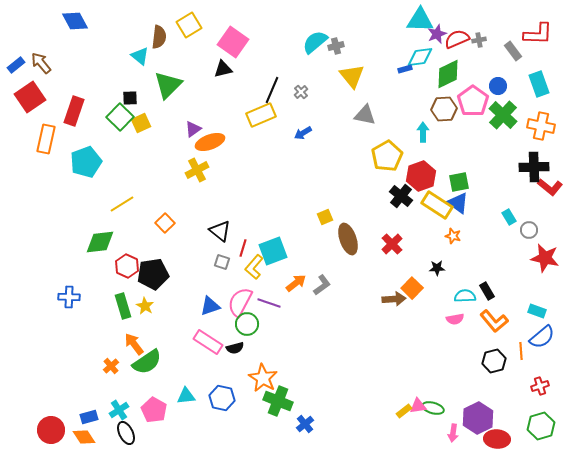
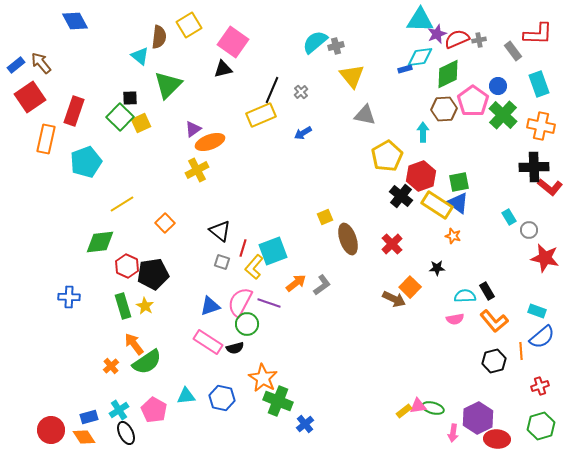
orange square at (412, 288): moved 2 px left, 1 px up
brown arrow at (394, 299): rotated 30 degrees clockwise
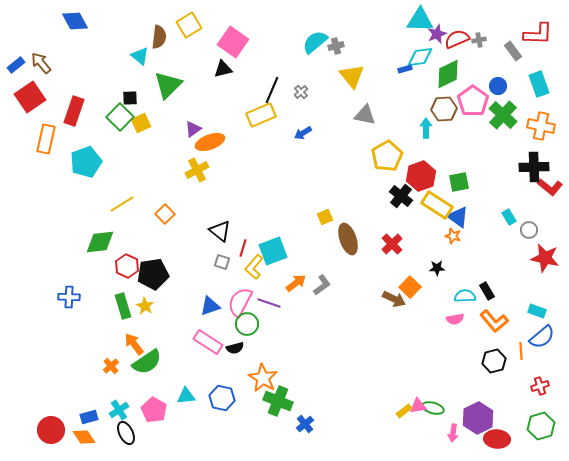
cyan arrow at (423, 132): moved 3 px right, 4 px up
blue triangle at (458, 203): moved 14 px down
orange square at (165, 223): moved 9 px up
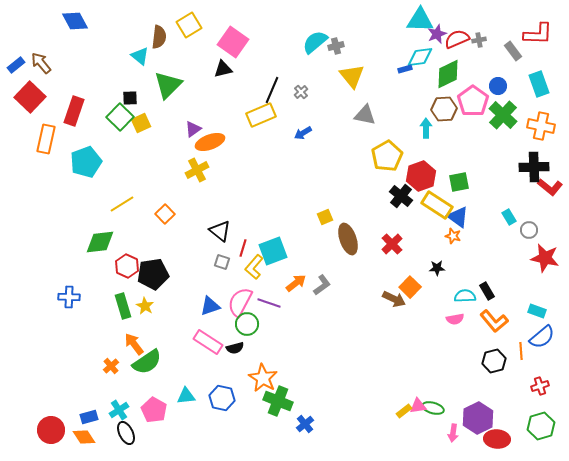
red square at (30, 97): rotated 12 degrees counterclockwise
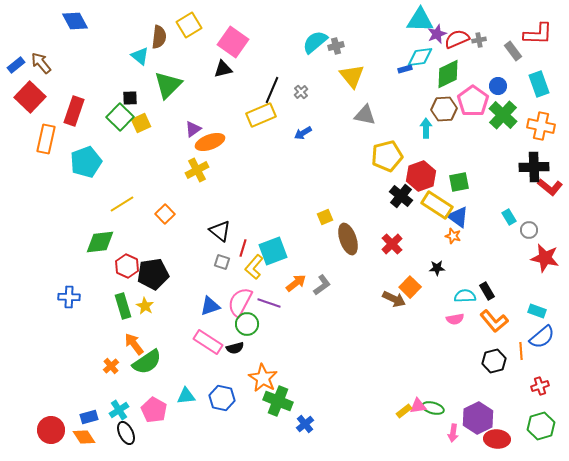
yellow pentagon at (387, 156): rotated 16 degrees clockwise
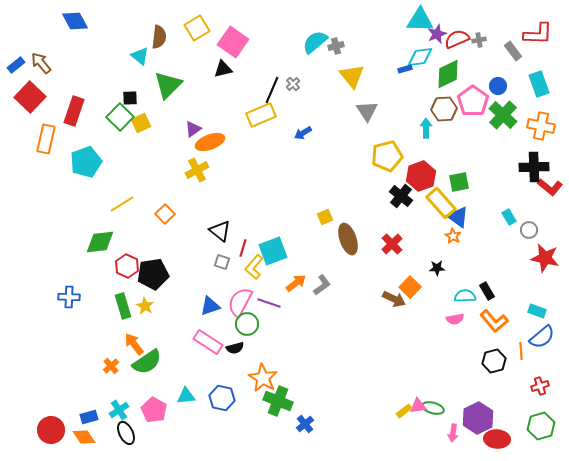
yellow square at (189, 25): moved 8 px right, 3 px down
gray cross at (301, 92): moved 8 px left, 8 px up
gray triangle at (365, 115): moved 2 px right, 4 px up; rotated 45 degrees clockwise
yellow rectangle at (437, 205): moved 4 px right, 2 px up; rotated 16 degrees clockwise
orange star at (453, 236): rotated 14 degrees clockwise
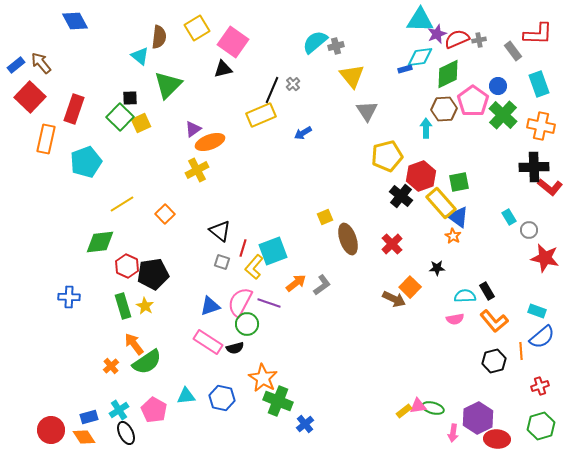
red rectangle at (74, 111): moved 2 px up
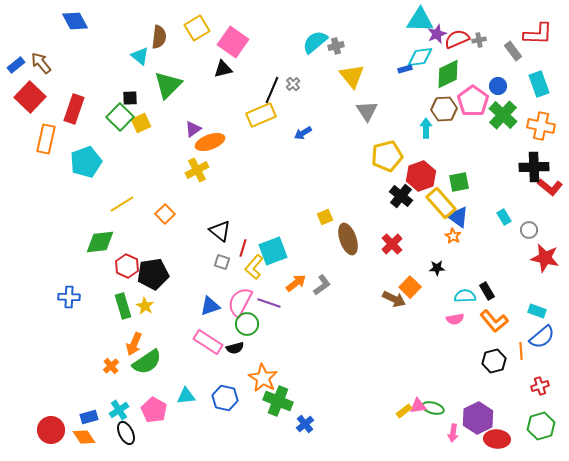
cyan rectangle at (509, 217): moved 5 px left
orange arrow at (134, 344): rotated 120 degrees counterclockwise
blue hexagon at (222, 398): moved 3 px right
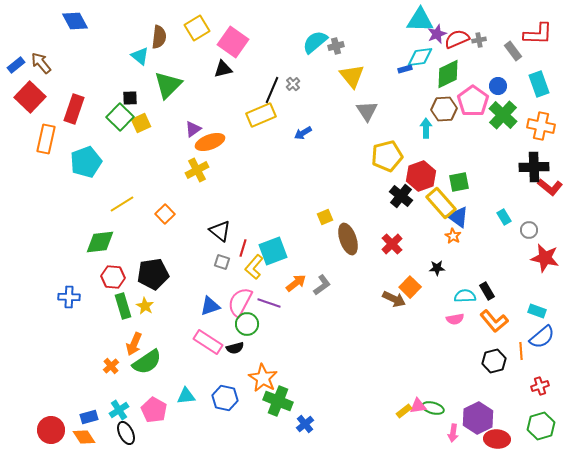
red hexagon at (127, 266): moved 14 px left, 11 px down; rotated 20 degrees counterclockwise
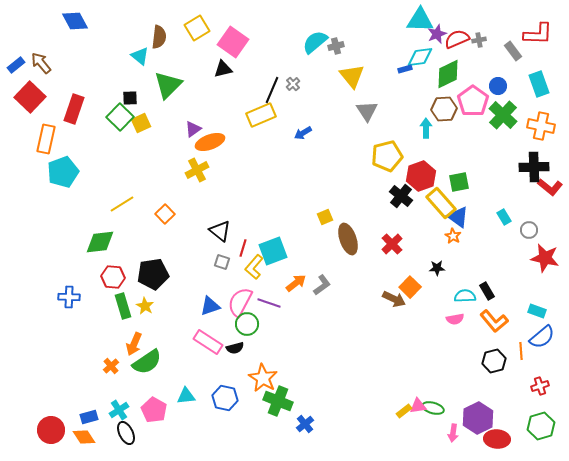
cyan pentagon at (86, 162): moved 23 px left, 10 px down
